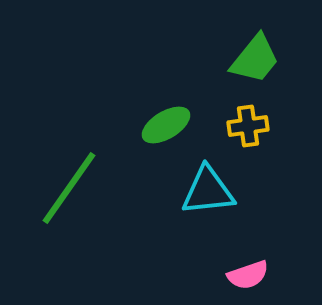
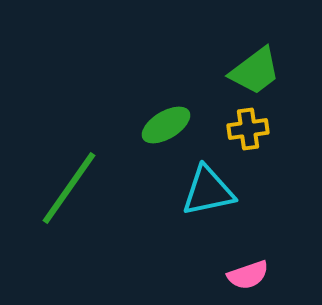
green trapezoid: moved 12 px down; rotated 14 degrees clockwise
yellow cross: moved 3 px down
cyan triangle: rotated 6 degrees counterclockwise
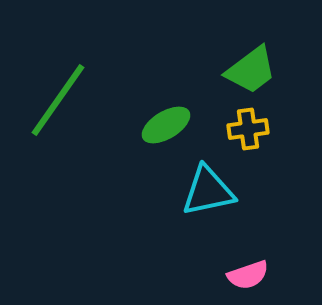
green trapezoid: moved 4 px left, 1 px up
green line: moved 11 px left, 88 px up
